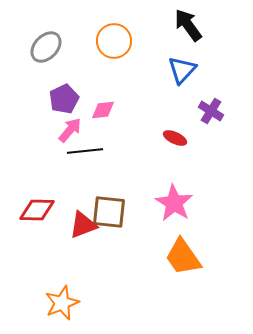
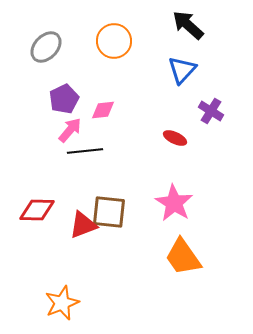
black arrow: rotated 12 degrees counterclockwise
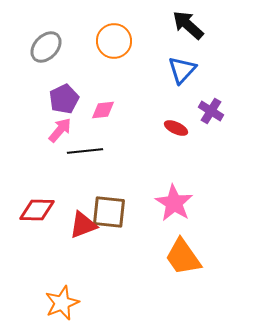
pink arrow: moved 10 px left
red ellipse: moved 1 px right, 10 px up
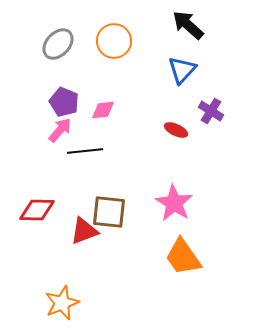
gray ellipse: moved 12 px right, 3 px up
purple pentagon: moved 3 px down; rotated 24 degrees counterclockwise
red ellipse: moved 2 px down
red triangle: moved 1 px right, 6 px down
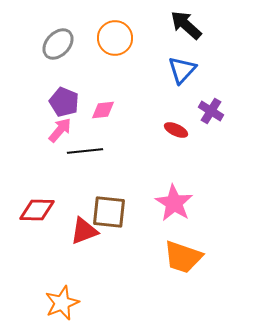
black arrow: moved 2 px left
orange circle: moved 1 px right, 3 px up
orange trapezoid: rotated 36 degrees counterclockwise
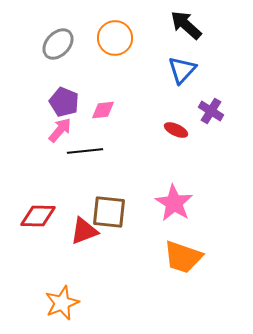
red diamond: moved 1 px right, 6 px down
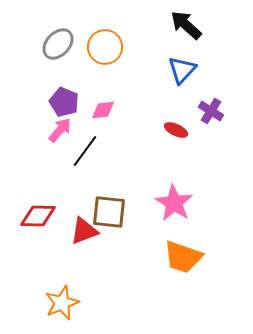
orange circle: moved 10 px left, 9 px down
black line: rotated 48 degrees counterclockwise
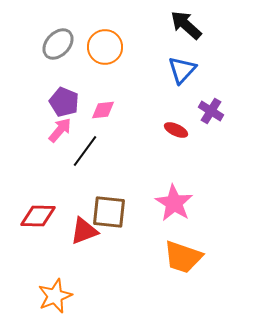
orange star: moved 7 px left, 7 px up
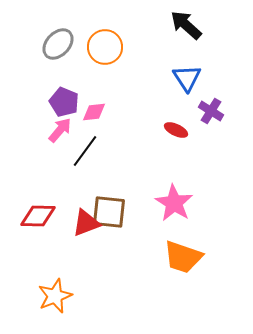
blue triangle: moved 5 px right, 8 px down; rotated 16 degrees counterclockwise
pink diamond: moved 9 px left, 2 px down
red triangle: moved 2 px right, 8 px up
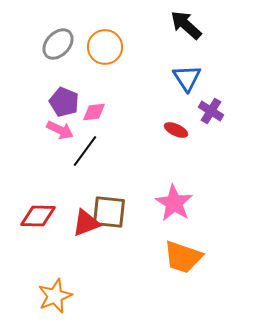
pink arrow: rotated 76 degrees clockwise
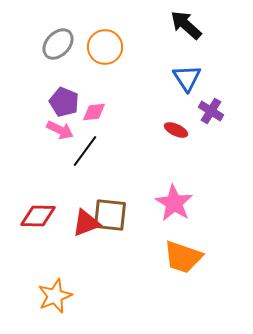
brown square: moved 1 px right, 3 px down
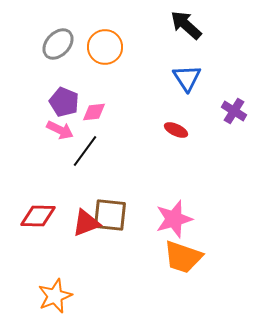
purple cross: moved 23 px right
pink star: moved 16 px down; rotated 24 degrees clockwise
